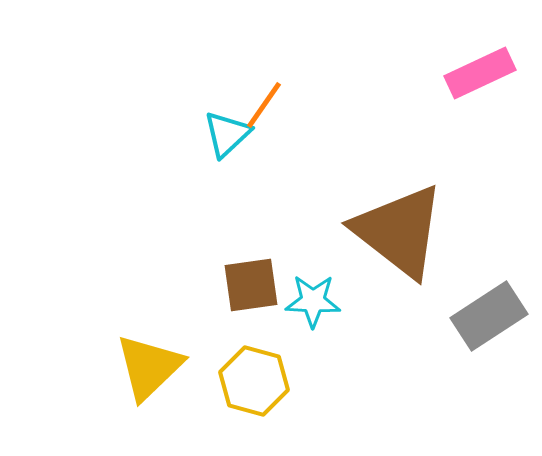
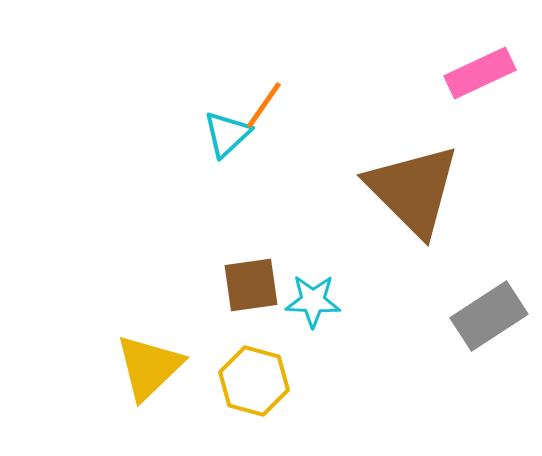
brown triangle: moved 14 px right, 41 px up; rotated 7 degrees clockwise
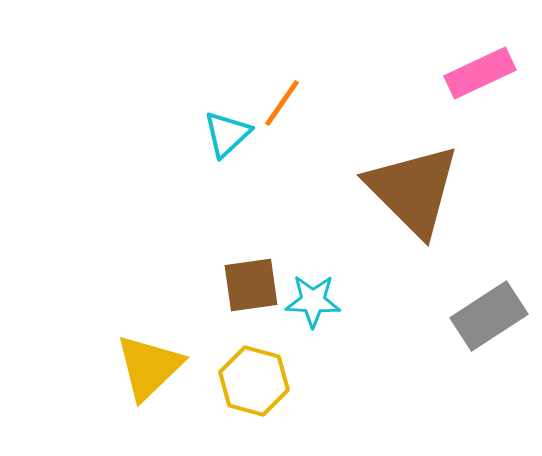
orange line: moved 18 px right, 2 px up
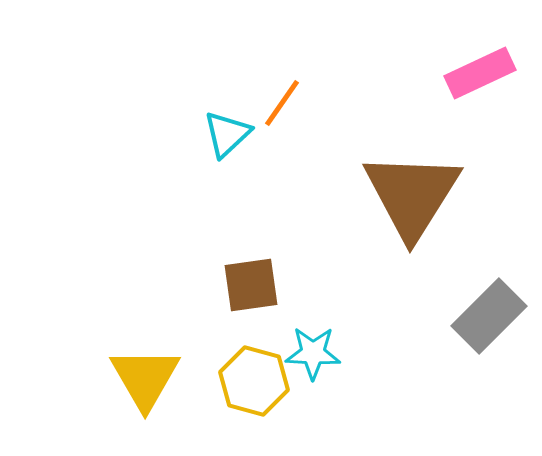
brown triangle: moved 1 px left, 5 px down; rotated 17 degrees clockwise
cyan star: moved 52 px down
gray rectangle: rotated 12 degrees counterclockwise
yellow triangle: moved 4 px left, 11 px down; rotated 16 degrees counterclockwise
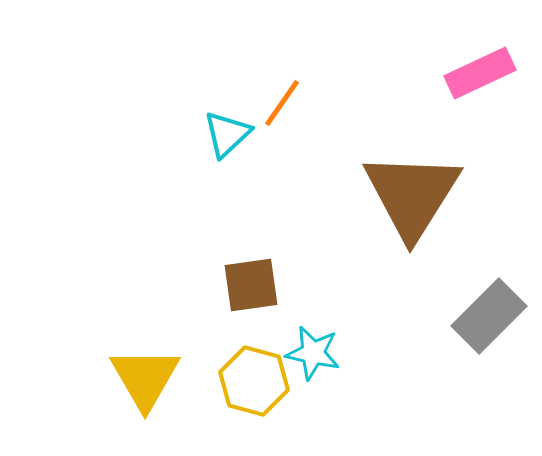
cyan star: rotated 10 degrees clockwise
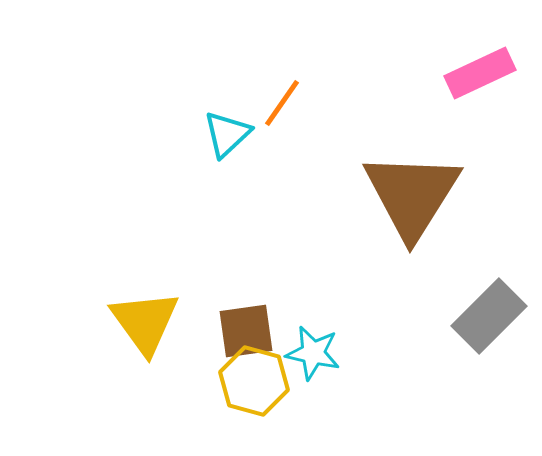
brown square: moved 5 px left, 46 px down
yellow triangle: moved 56 px up; rotated 6 degrees counterclockwise
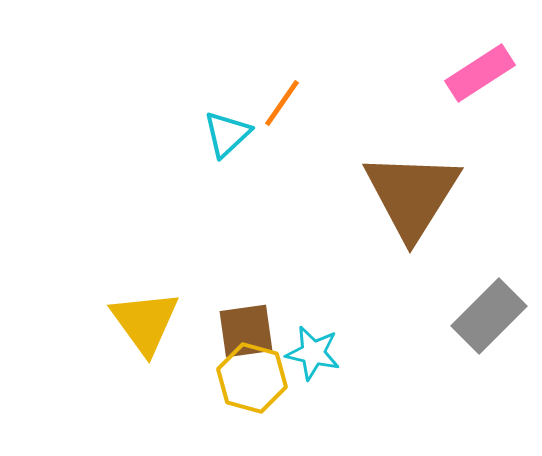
pink rectangle: rotated 8 degrees counterclockwise
yellow hexagon: moved 2 px left, 3 px up
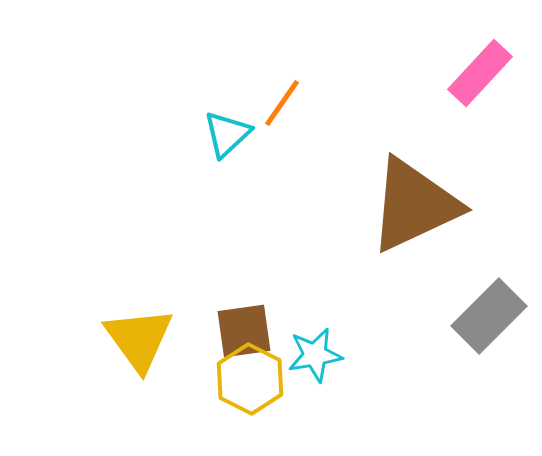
pink rectangle: rotated 14 degrees counterclockwise
brown triangle: moved 2 px right, 10 px down; rotated 33 degrees clockwise
yellow triangle: moved 6 px left, 17 px down
brown square: moved 2 px left
cyan star: moved 2 px right, 2 px down; rotated 22 degrees counterclockwise
yellow hexagon: moved 2 px left, 1 px down; rotated 12 degrees clockwise
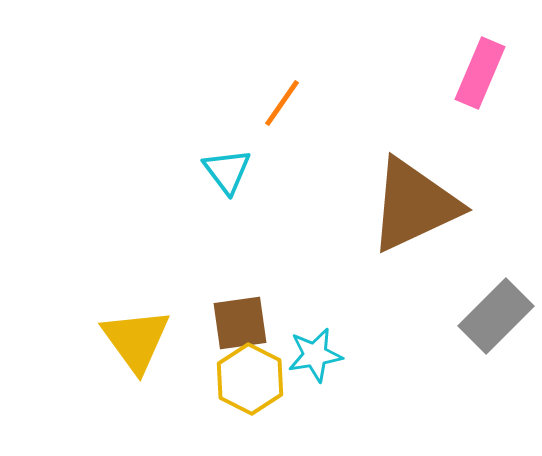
pink rectangle: rotated 20 degrees counterclockwise
cyan triangle: moved 37 px down; rotated 24 degrees counterclockwise
gray rectangle: moved 7 px right
brown square: moved 4 px left, 8 px up
yellow triangle: moved 3 px left, 1 px down
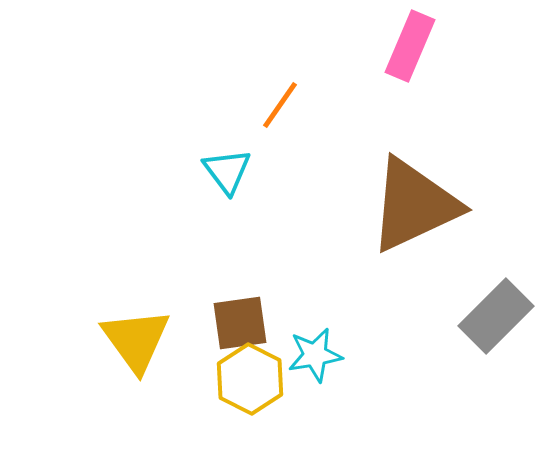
pink rectangle: moved 70 px left, 27 px up
orange line: moved 2 px left, 2 px down
